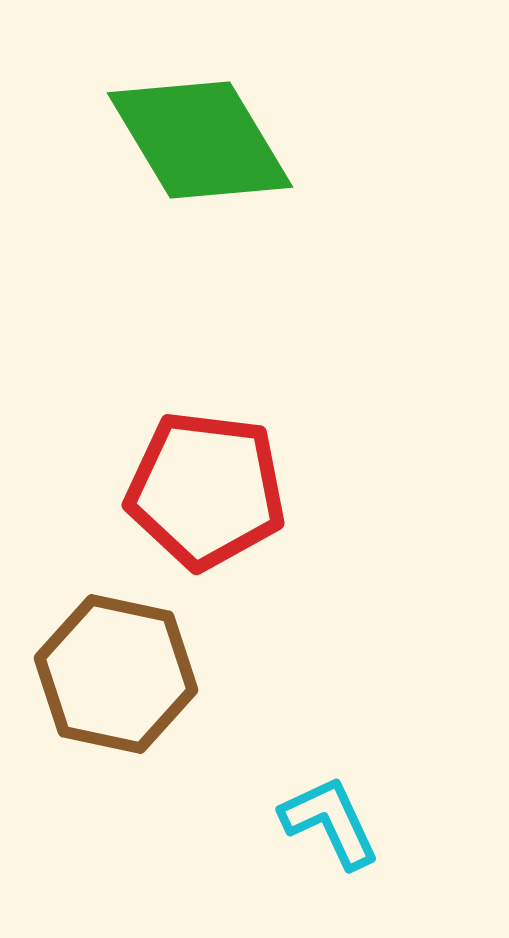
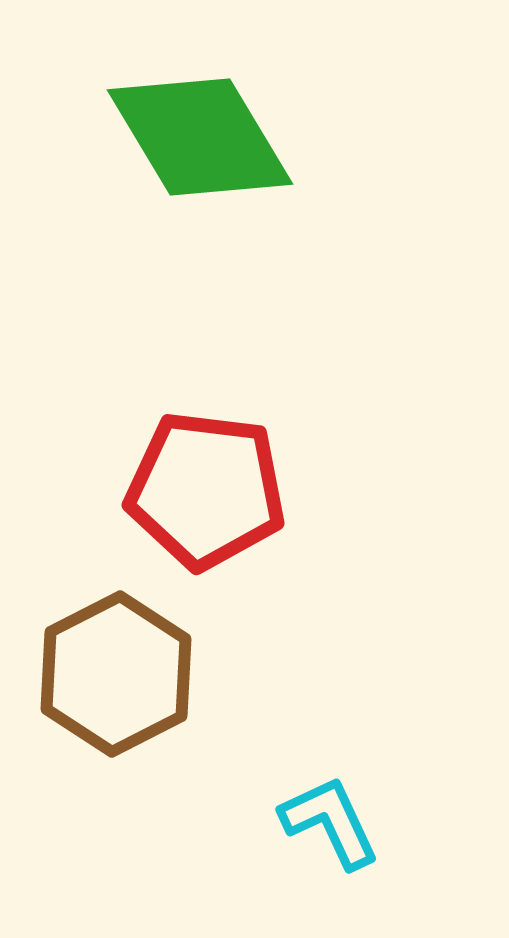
green diamond: moved 3 px up
brown hexagon: rotated 21 degrees clockwise
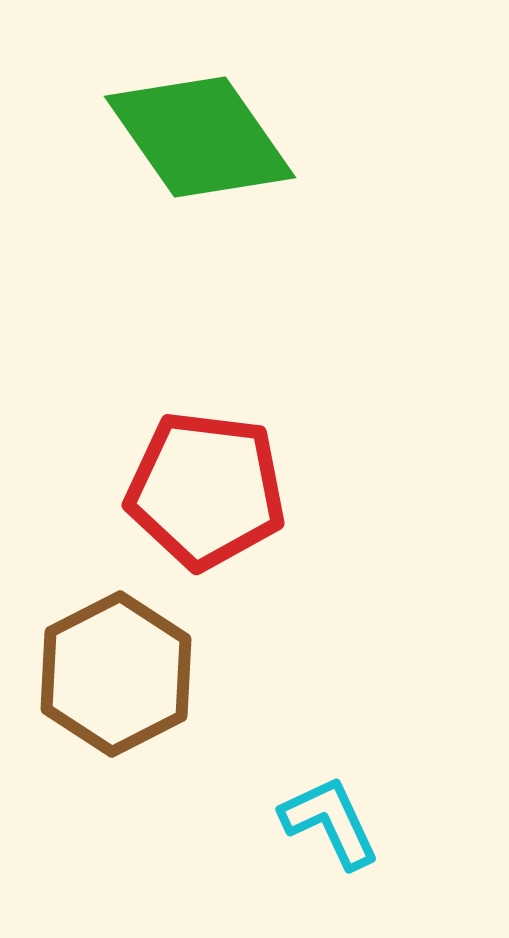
green diamond: rotated 4 degrees counterclockwise
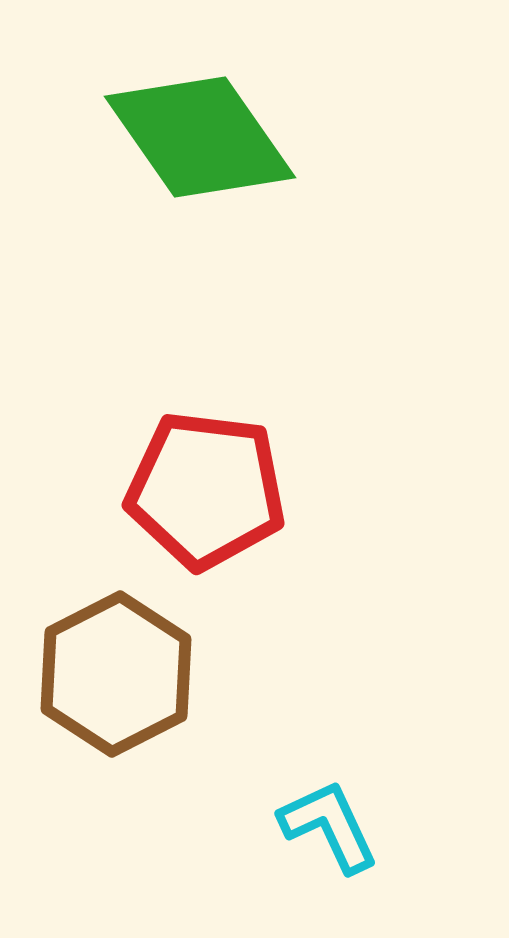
cyan L-shape: moved 1 px left, 4 px down
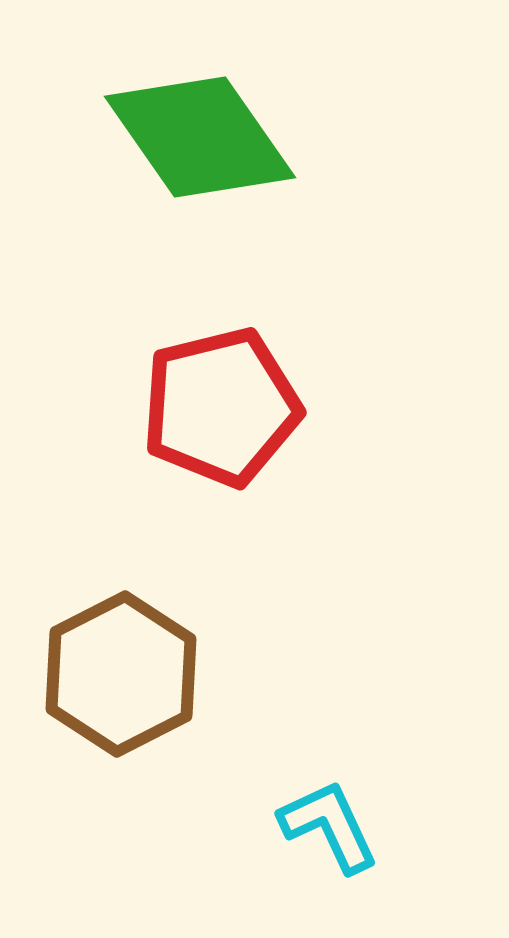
red pentagon: moved 15 px right, 83 px up; rotated 21 degrees counterclockwise
brown hexagon: moved 5 px right
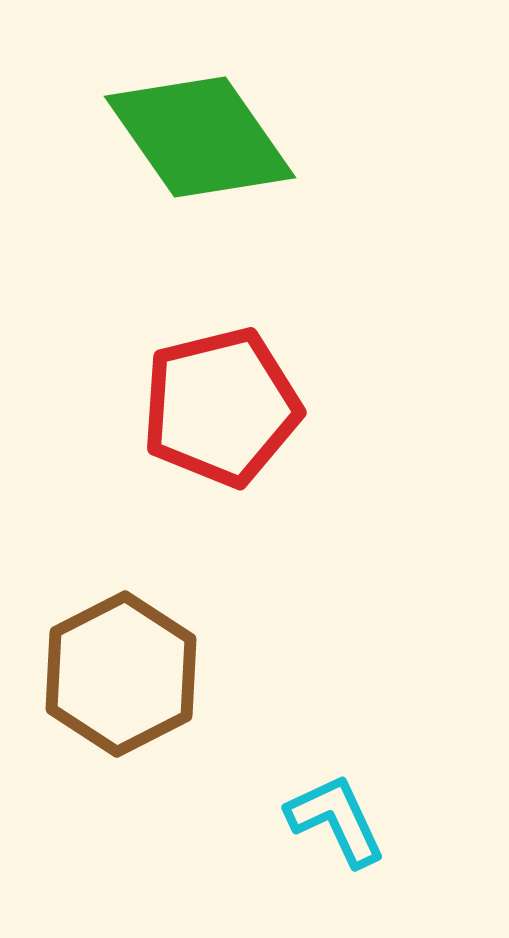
cyan L-shape: moved 7 px right, 6 px up
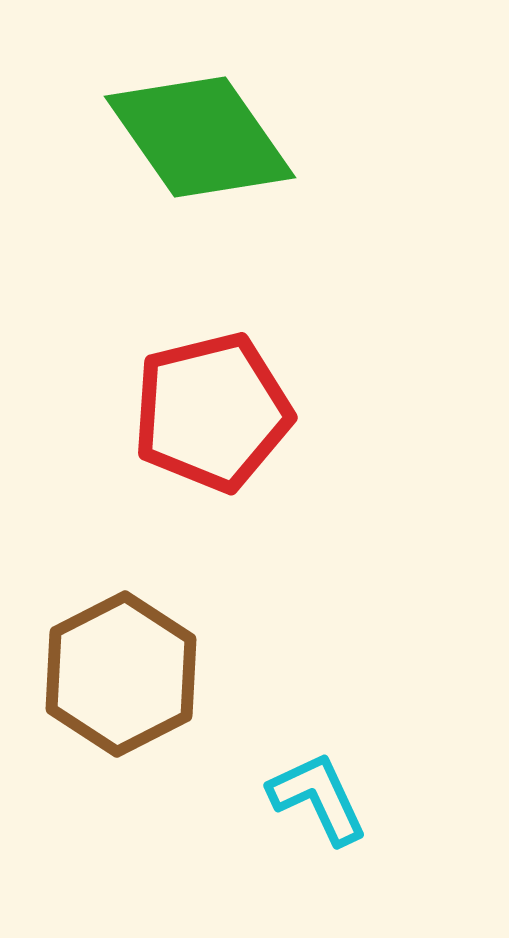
red pentagon: moved 9 px left, 5 px down
cyan L-shape: moved 18 px left, 22 px up
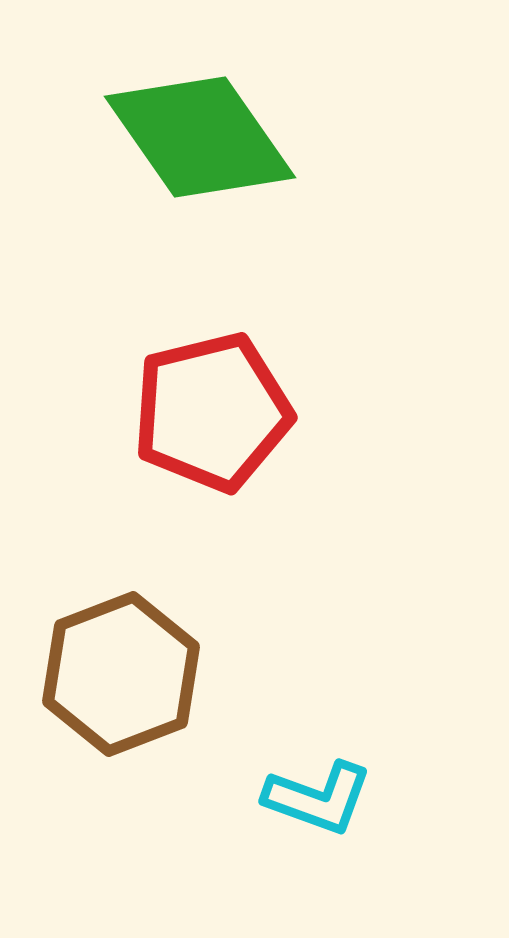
brown hexagon: rotated 6 degrees clockwise
cyan L-shape: rotated 135 degrees clockwise
